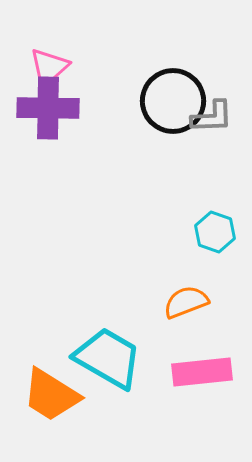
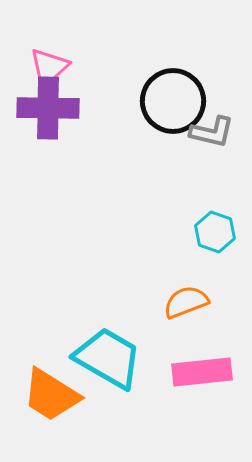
gray L-shape: moved 15 px down; rotated 15 degrees clockwise
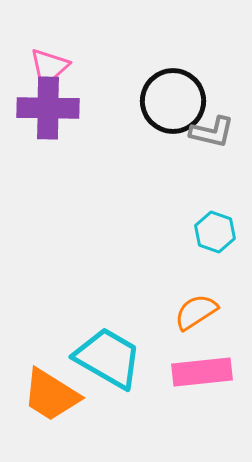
orange semicircle: moved 10 px right, 10 px down; rotated 12 degrees counterclockwise
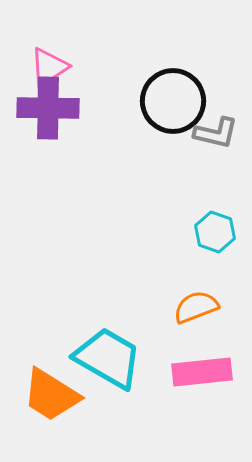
pink triangle: rotated 9 degrees clockwise
gray L-shape: moved 4 px right, 1 px down
orange semicircle: moved 5 px up; rotated 12 degrees clockwise
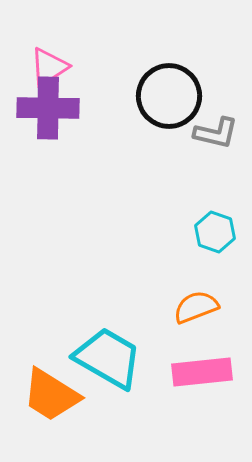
black circle: moved 4 px left, 5 px up
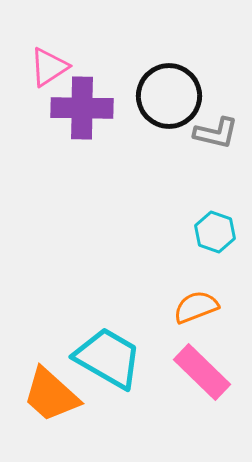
purple cross: moved 34 px right
pink rectangle: rotated 50 degrees clockwise
orange trapezoid: rotated 10 degrees clockwise
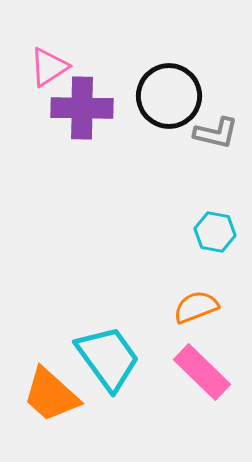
cyan hexagon: rotated 9 degrees counterclockwise
cyan trapezoid: rotated 24 degrees clockwise
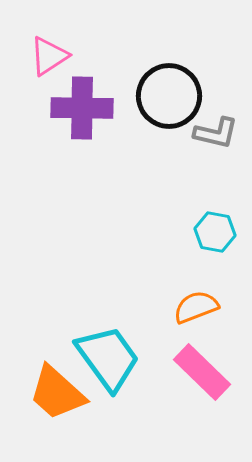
pink triangle: moved 11 px up
orange trapezoid: moved 6 px right, 2 px up
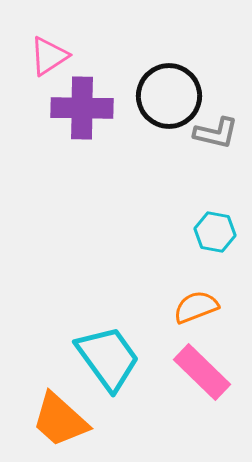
orange trapezoid: moved 3 px right, 27 px down
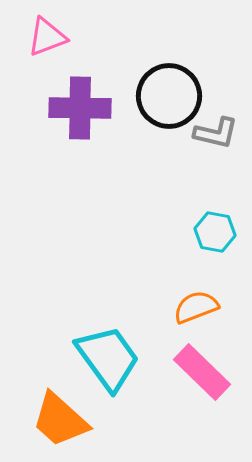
pink triangle: moved 2 px left, 19 px up; rotated 12 degrees clockwise
purple cross: moved 2 px left
